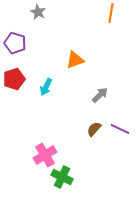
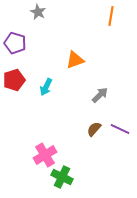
orange line: moved 3 px down
red pentagon: moved 1 px down
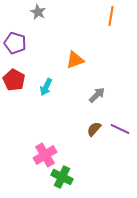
red pentagon: rotated 25 degrees counterclockwise
gray arrow: moved 3 px left
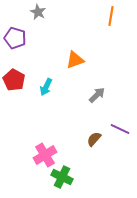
purple pentagon: moved 5 px up
brown semicircle: moved 10 px down
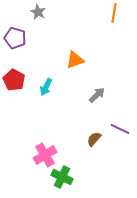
orange line: moved 3 px right, 3 px up
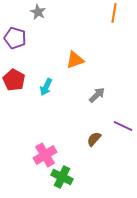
purple line: moved 3 px right, 3 px up
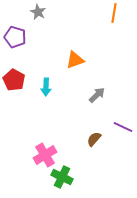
purple pentagon: moved 1 px up
cyan arrow: rotated 24 degrees counterclockwise
purple line: moved 1 px down
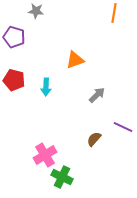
gray star: moved 2 px left, 1 px up; rotated 21 degrees counterclockwise
purple pentagon: moved 1 px left
red pentagon: rotated 15 degrees counterclockwise
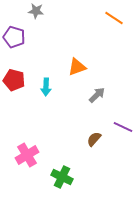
orange line: moved 5 px down; rotated 66 degrees counterclockwise
orange triangle: moved 2 px right, 7 px down
pink cross: moved 18 px left
